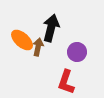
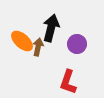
orange ellipse: moved 1 px down
purple circle: moved 8 px up
red L-shape: moved 2 px right
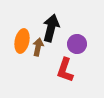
orange ellipse: rotated 60 degrees clockwise
red L-shape: moved 3 px left, 12 px up
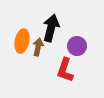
purple circle: moved 2 px down
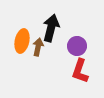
red L-shape: moved 15 px right, 1 px down
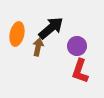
black arrow: rotated 36 degrees clockwise
orange ellipse: moved 5 px left, 7 px up
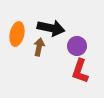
black arrow: rotated 52 degrees clockwise
brown arrow: moved 1 px right
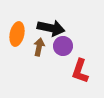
purple circle: moved 14 px left
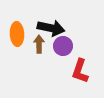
orange ellipse: rotated 15 degrees counterclockwise
brown arrow: moved 3 px up; rotated 12 degrees counterclockwise
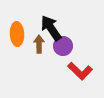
black arrow: rotated 136 degrees counterclockwise
red L-shape: rotated 65 degrees counterclockwise
